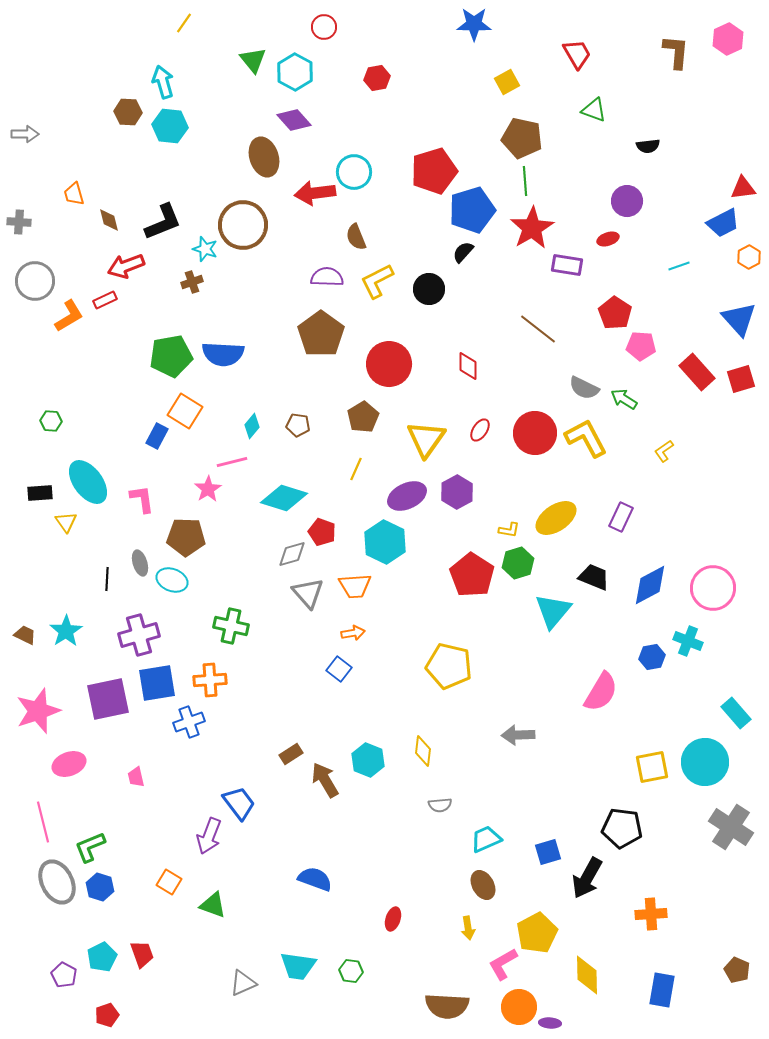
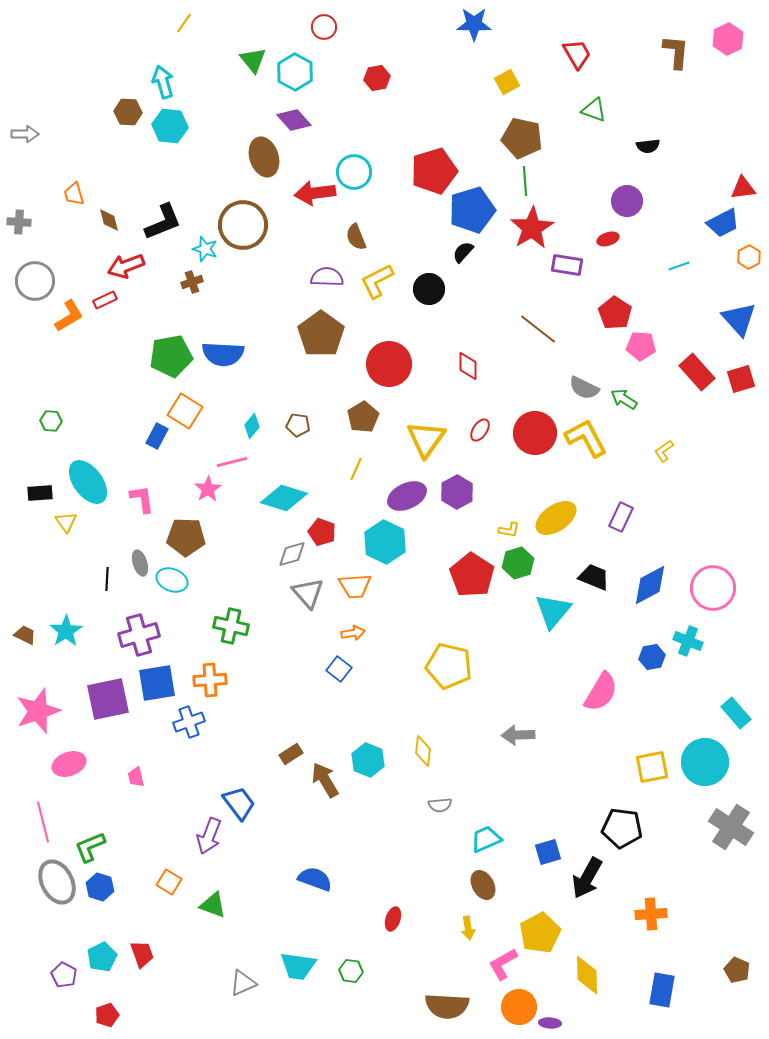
yellow pentagon at (537, 933): moved 3 px right
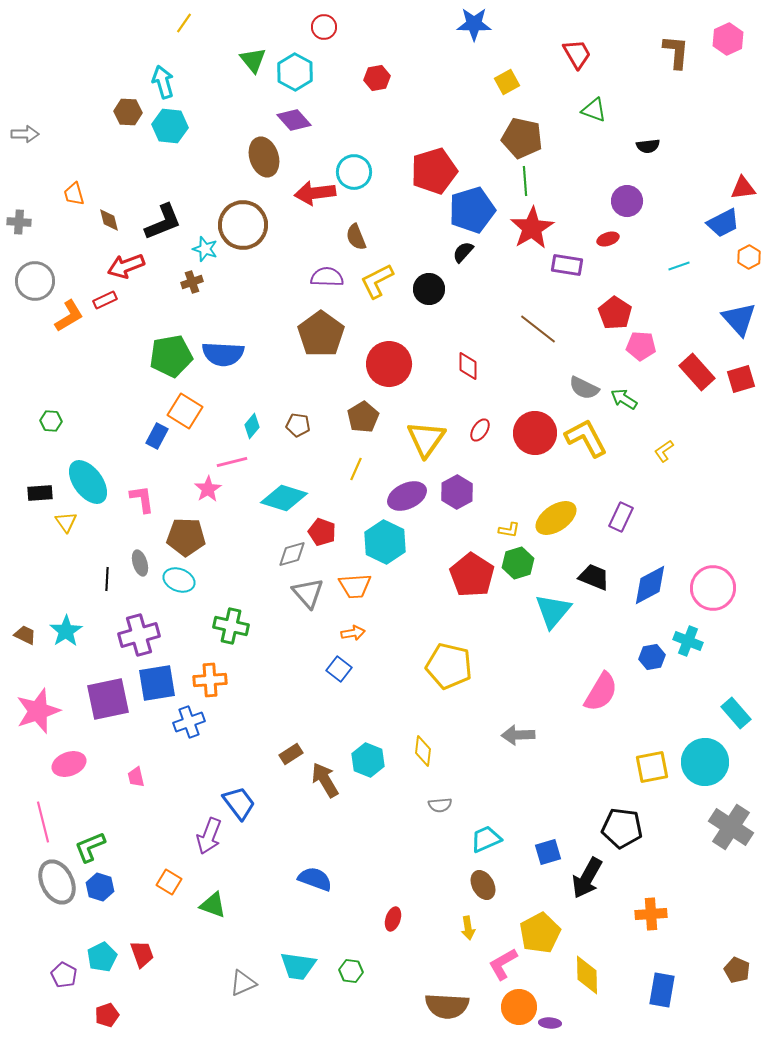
cyan ellipse at (172, 580): moved 7 px right
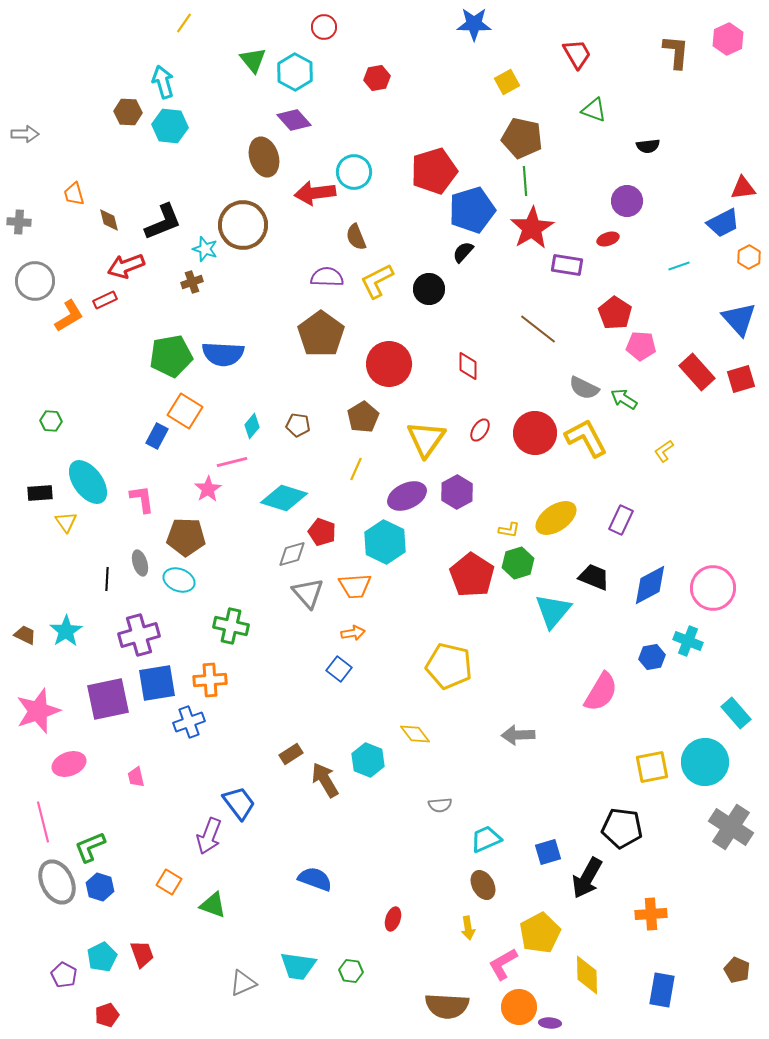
purple rectangle at (621, 517): moved 3 px down
yellow diamond at (423, 751): moved 8 px left, 17 px up; rotated 44 degrees counterclockwise
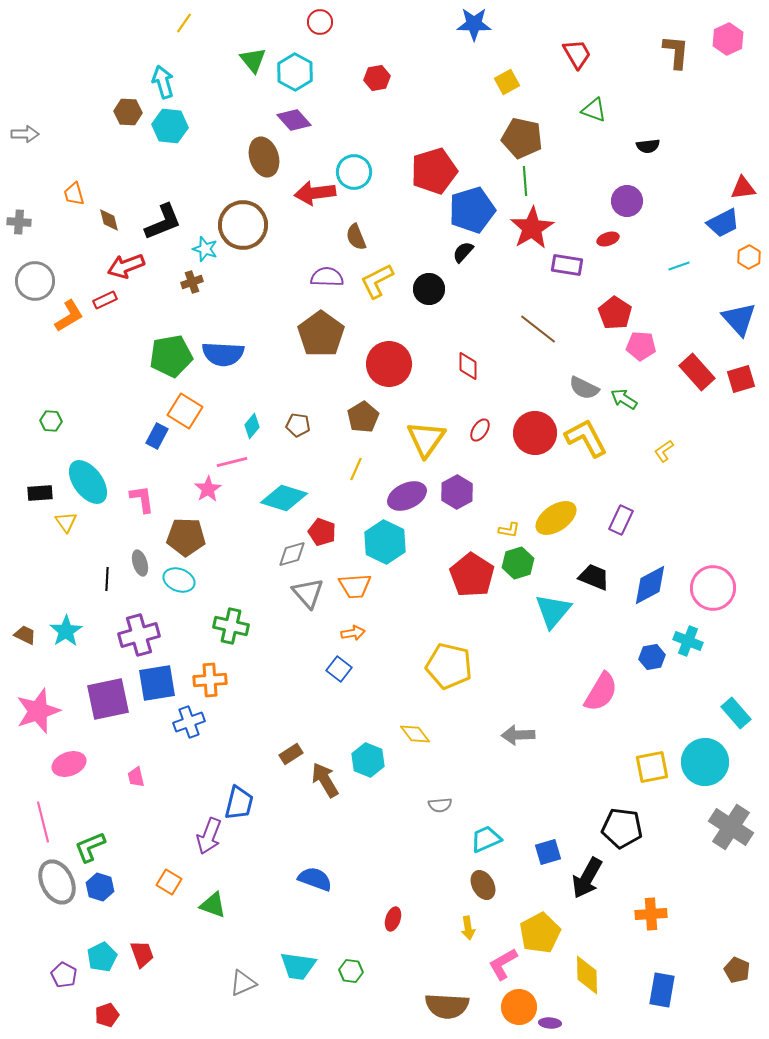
red circle at (324, 27): moved 4 px left, 5 px up
blue trapezoid at (239, 803): rotated 51 degrees clockwise
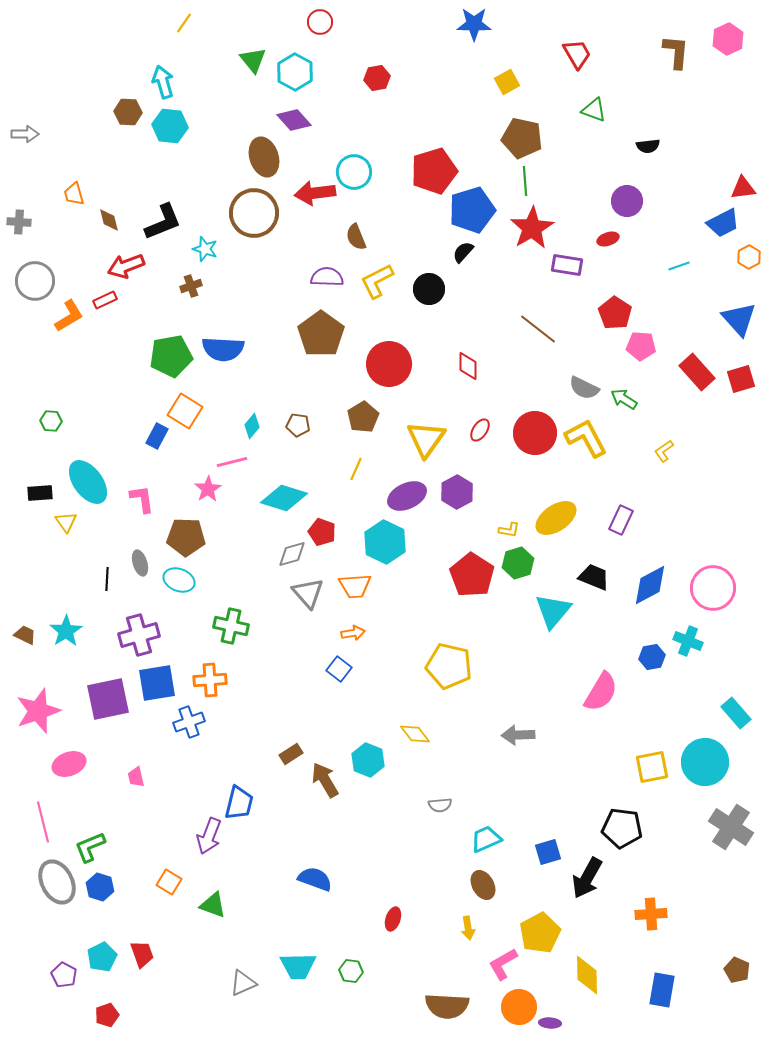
brown circle at (243, 225): moved 11 px right, 12 px up
brown cross at (192, 282): moved 1 px left, 4 px down
blue semicircle at (223, 354): moved 5 px up
cyan trapezoid at (298, 966): rotated 9 degrees counterclockwise
